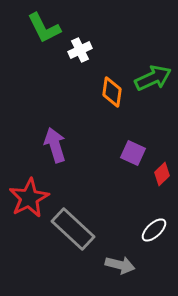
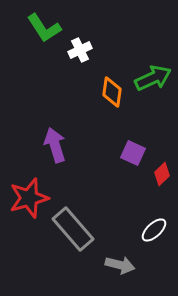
green L-shape: rotated 6 degrees counterclockwise
red star: rotated 12 degrees clockwise
gray rectangle: rotated 6 degrees clockwise
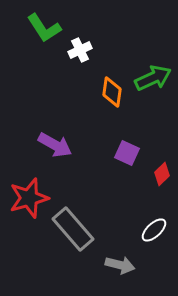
purple arrow: rotated 136 degrees clockwise
purple square: moved 6 px left
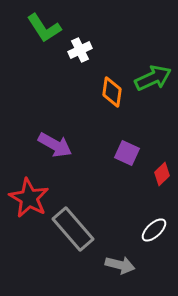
red star: rotated 27 degrees counterclockwise
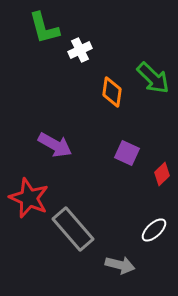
green L-shape: rotated 18 degrees clockwise
green arrow: rotated 69 degrees clockwise
red star: rotated 6 degrees counterclockwise
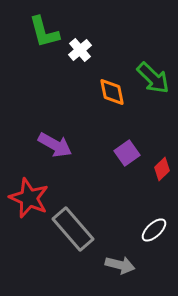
green L-shape: moved 4 px down
white cross: rotated 15 degrees counterclockwise
orange diamond: rotated 20 degrees counterclockwise
purple square: rotated 30 degrees clockwise
red diamond: moved 5 px up
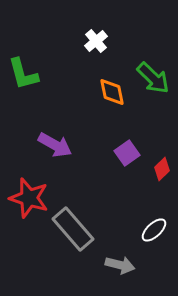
green L-shape: moved 21 px left, 42 px down
white cross: moved 16 px right, 9 px up
red star: rotated 6 degrees counterclockwise
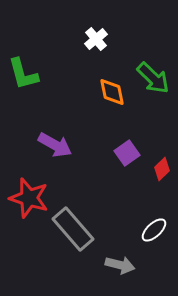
white cross: moved 2 px up
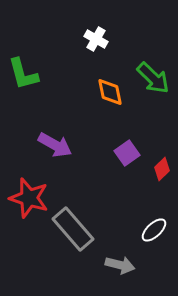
white cross: rotated 20 degrees counterclockwise
orange diamond: moved 2 px left
